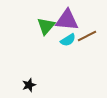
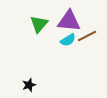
purple triangle: moved 2 px right, 1 px down
green triangle: moved 7 px left, 2 px up
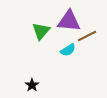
green triangle: moved 2 px right, 7 px down
cyan semicircle: moved 10 px down
black star: moved 3 px right; rotated 16 degrees counterclockwise
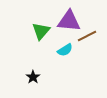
cyan semicircle: moved 3 px left
black star: moved 1 px right, 8 px up
